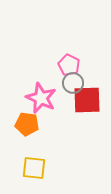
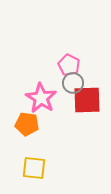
pink star: rotated 8 degrees clockwise
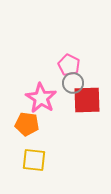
yellow square: moved 8 px up
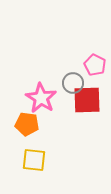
pink pentagon: moved 26 px right
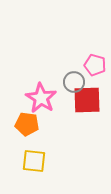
pink pentagon: rotated 10 degrees counterclockwise
gray circle: moved 1 px right, 1 px up
yellow square: moved 1 px down
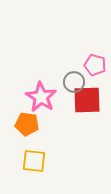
pink star: moved 1 px up
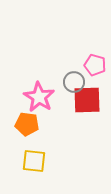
pink star: moved 2 px left
